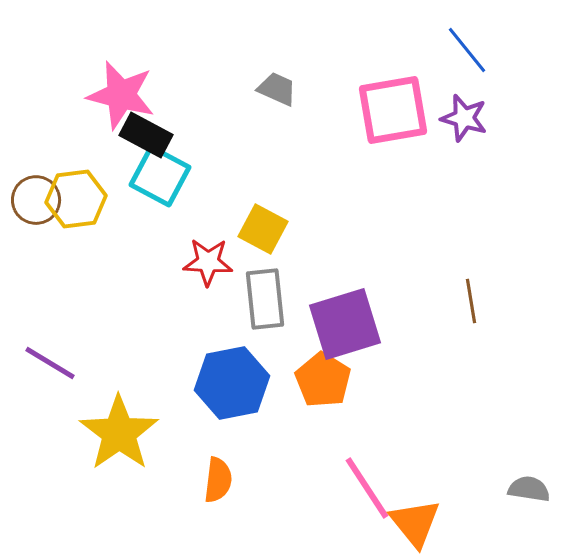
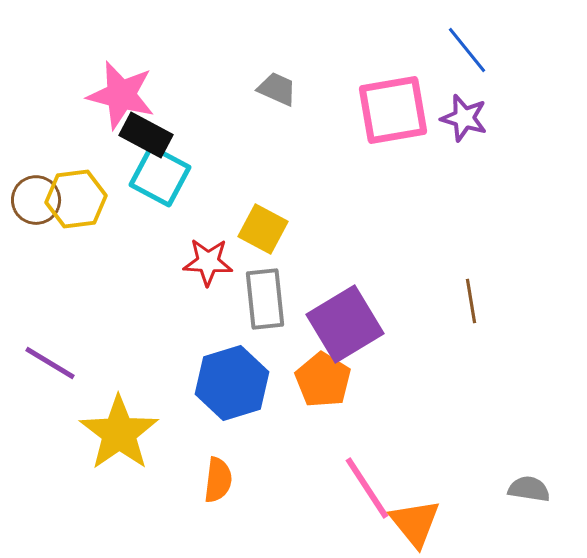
purple square: rotated 14 degrees counterclockwise
blue hexagon: rotated 6 degrees counterclockwise
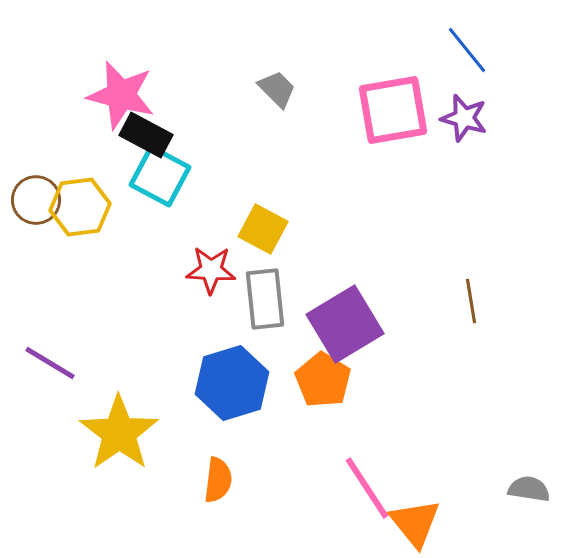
gray trapezoid: rotated 21 degrees clockwise
yellow hexagon: moved 4 px right, 8 px down
red star: moved 3 px right, 8 px down
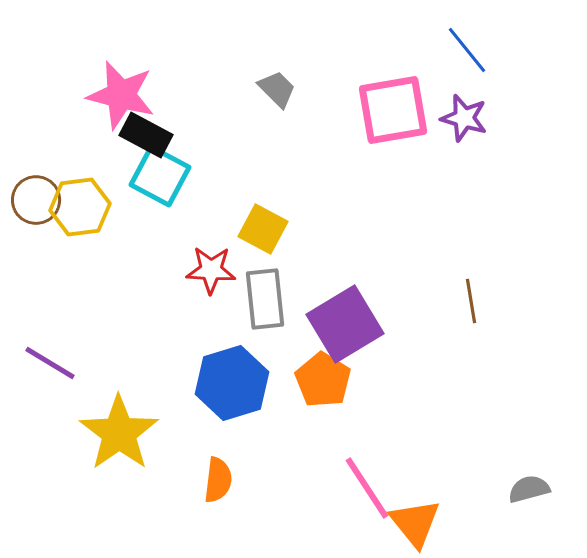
gray semicircle: rotated 24 degrees counterclockwise
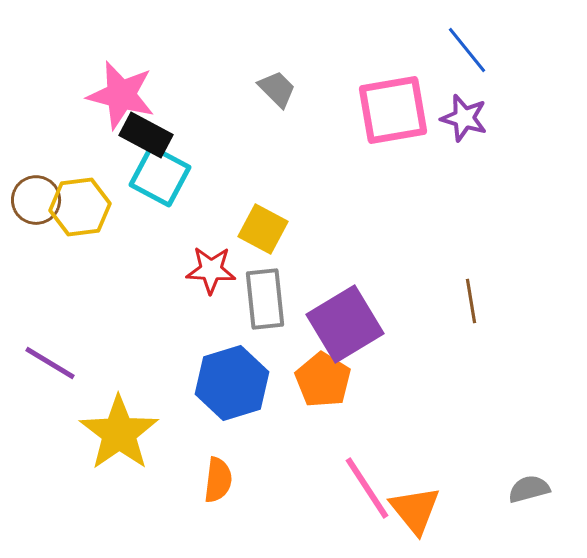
orange triangle: moved 13 px up
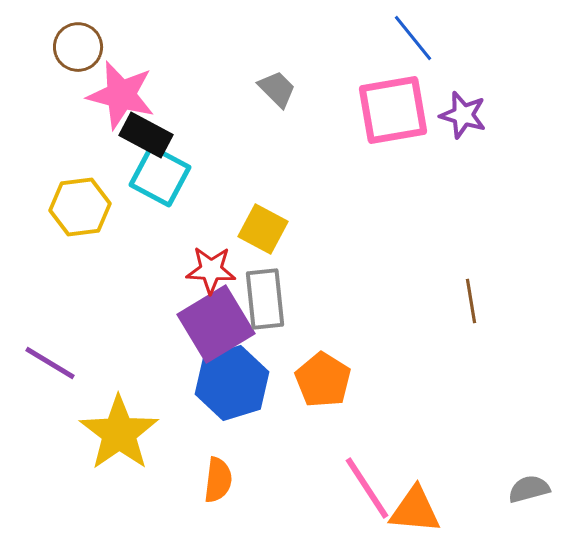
blue line: moved 54 px left, 12 px up
purple star: moved 1 px left, 3 px up
brown circle: moved 42 px right, 153 px up
purple square: moved 129 px left
orange triangle: rotated 46 degrees counterclockwise
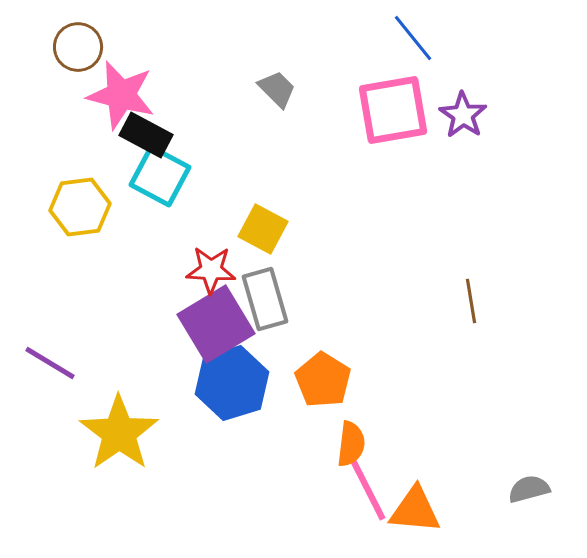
purple star: rotated 18 degrees clockwise
gray rectangle: rotated 10 degrees counterclockwise
orange semicircle: moved 133 px right, 36 px up
pink line: rotated 6 degrees clockwise
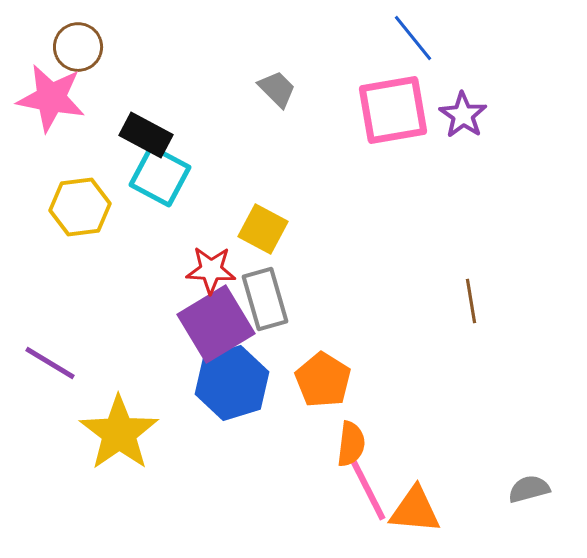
pink star: moved 70 px left, 3 px down; rotated 4 degrees counterclockwise
